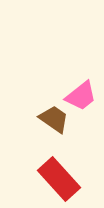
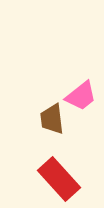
brown trapezoid: moved 2 px left; rotated 132 degrees counterclockwise
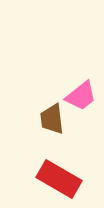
red rectangle: rotated 18 degrees counterclockwise
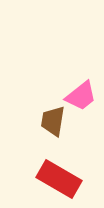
brown trapezoid: moved 1 px right, 2 px down; rotated 16 degrees clockwise
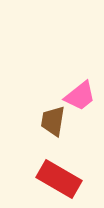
pink trapezoid: moved 1 px left
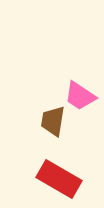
pink trapezoid: rotated 72 degrees clockwise
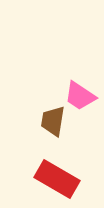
red rectangle: moved 2 px left
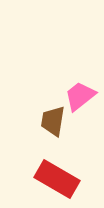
pink trapezoid: rotated 108 degrees clockwise
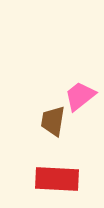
red rectangle: rotated 27 degrees counterclockwise
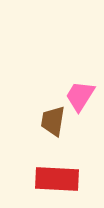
pink trapezoid: rotated 20 degrees counterclockwise
